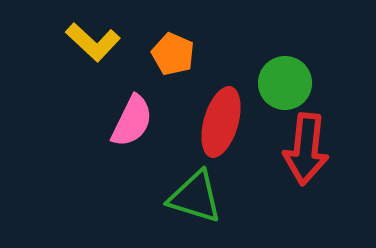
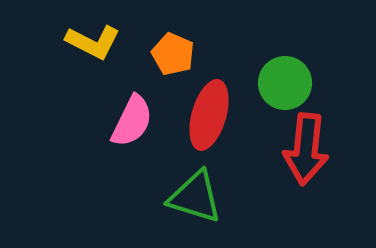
yellow L-shape: rotated 16 degrees counterclockwise
red ellipse: moved 12 px left, 7 px up
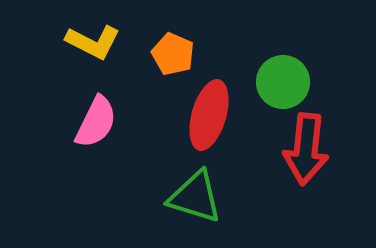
green circle: moved 2 px left, 1 px up
pink semicircle: moved 36 px left, 1 px down
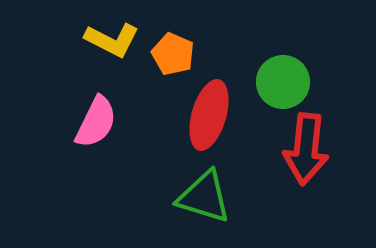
yellow L-shape: moved 19 px right, 2 px up
green triangle: moved 9 px right
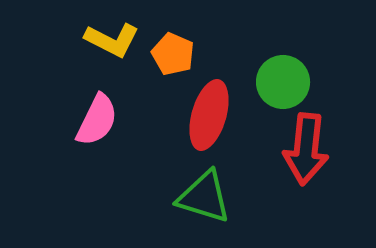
pink semicircle: moved 1 px right, 2 px up
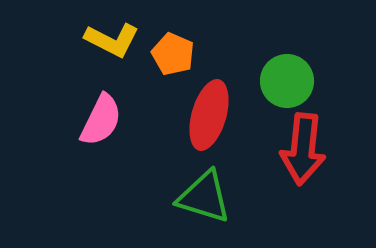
green circle: moved 4 px right, 1 px up
pink semicircle: moved 4 px right
red arrow: moved 3 px left
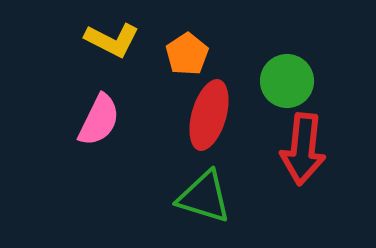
orange pentagon: moved 14 px right; rotated 15 degrees clockwise
pink semicircle: moved 2 px left
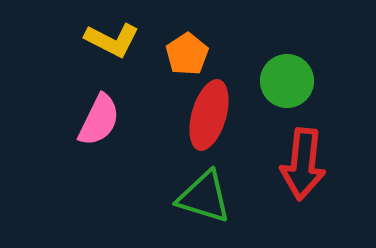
red arrow: moved 15 px down
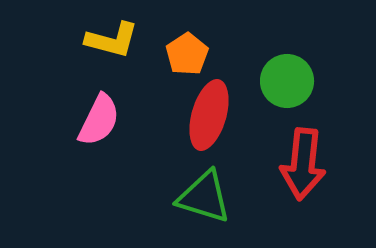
yellow L-shape: rotated 12 degrees counterclockwise
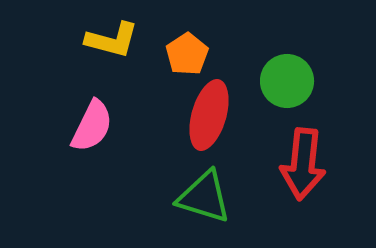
pink semicircle: moved 7 px left, 6 px down
